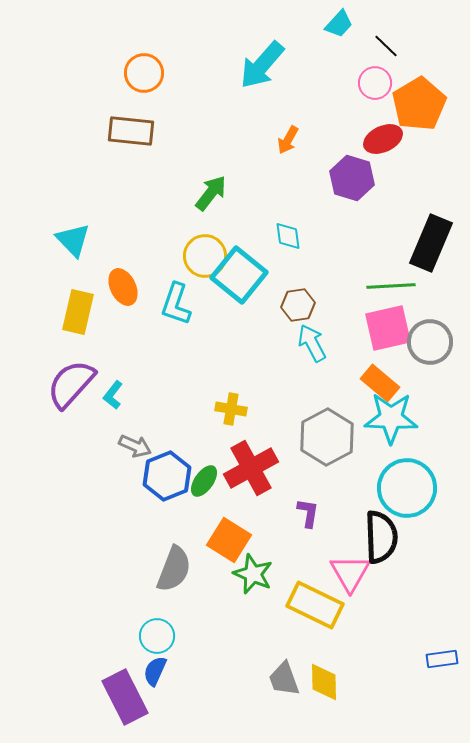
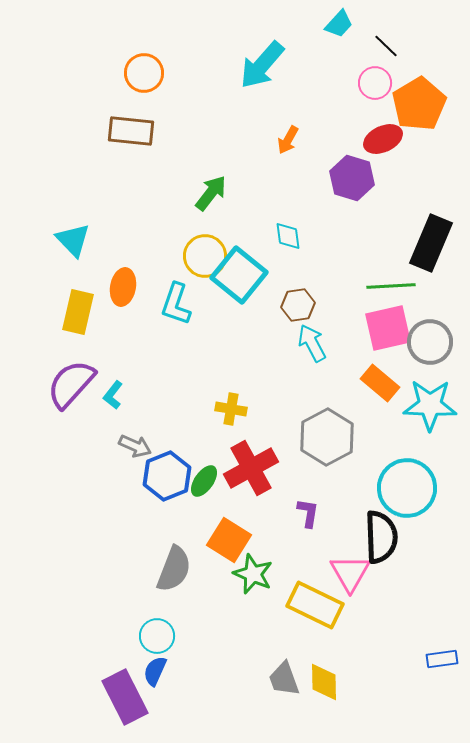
orange ellipse at (123, 287): rotated 36 degrees clockwise
cyan star at (391, 418): moved 39 px right, 13 px up
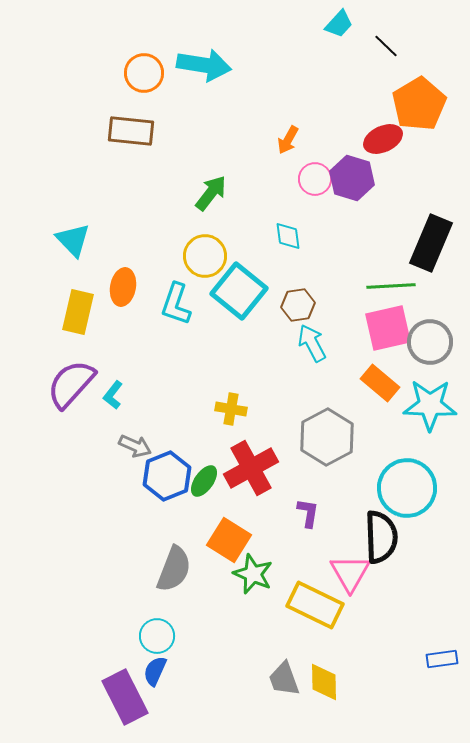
cyan arrow at (262, 65): moved 58 px left; rotated 122 degrees counterclockwise
pink circle at (375, 83): moved 60 px left, 96 px down
cyan square at (239, 275): moved 16 px down
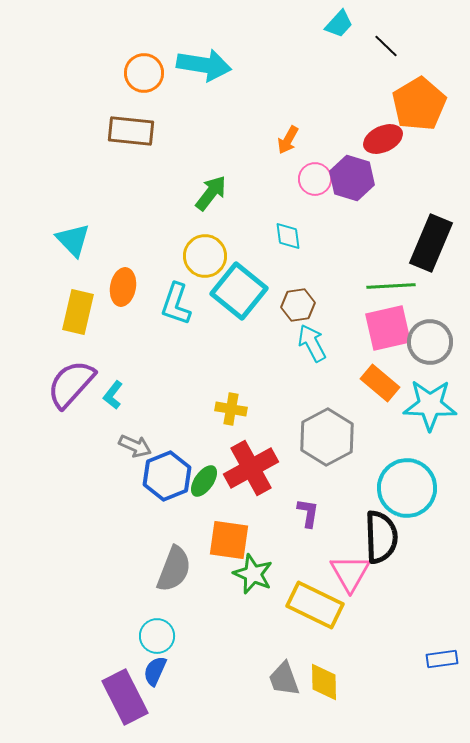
orange square at (229, 540): rotated 24 degrees counterclockwise
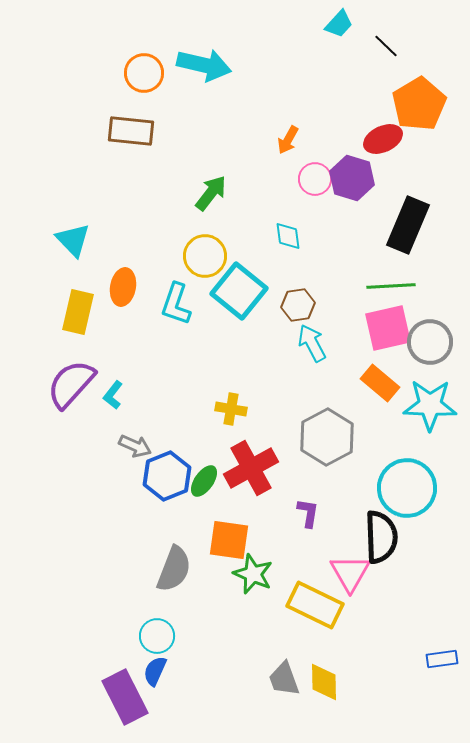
cyan arrow at (204, 65): rotated 4 degrees clockwise
black rectangle at (431, 243): moved 23 px left, 18 px up
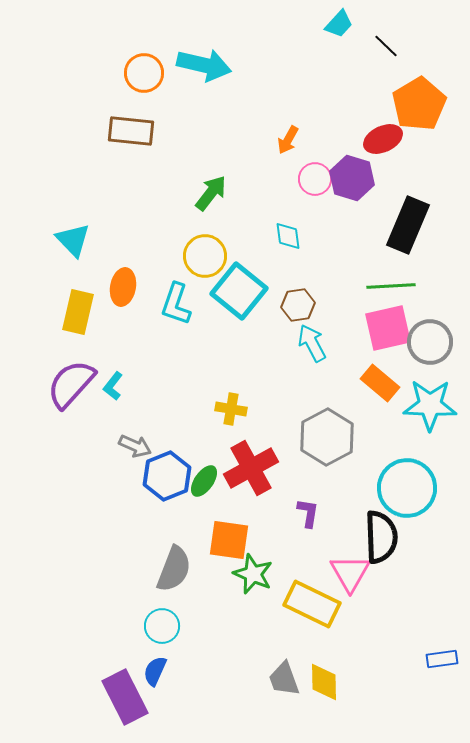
cyan L-shape at (113, 395): moved 9 px up
yellow rectangle at (315, 605): moved 3 px left, 1 px up
cyan circle at (157, 636): moved 5 px right, 10 px up
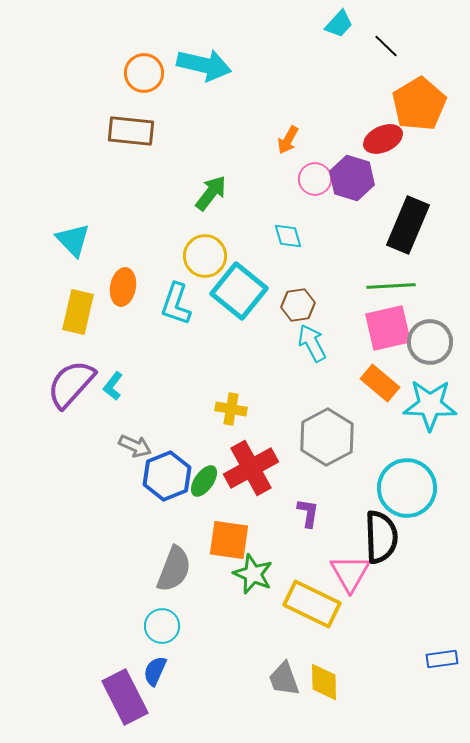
cyan diamond at (288, 236): rotated 8 degrees counterclockwise
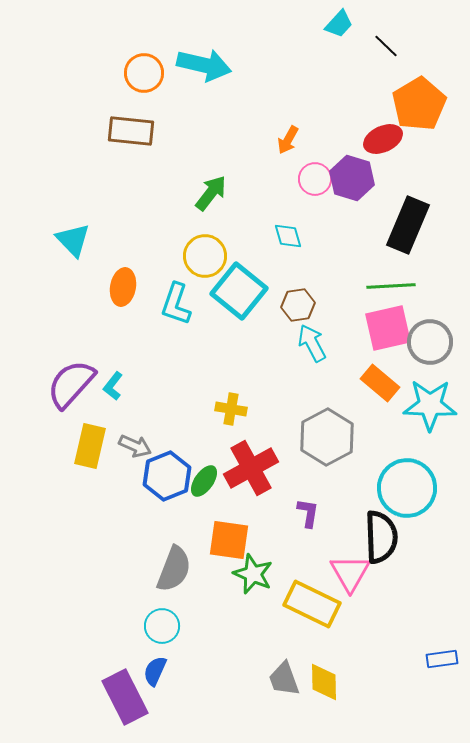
yellow rectangle at (78, 312): moved 12 px right, 134 px down
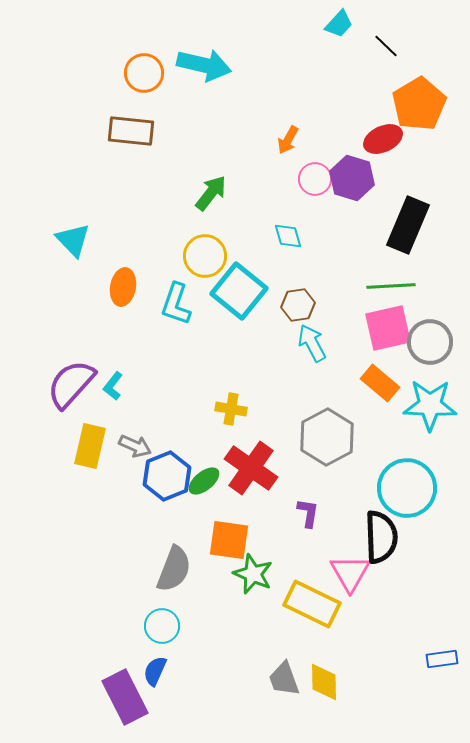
red cross at (251, 468): rotated 26 degrees counterclockwise
green ellipse at (204, 481): rotated 16 degrees clockwise
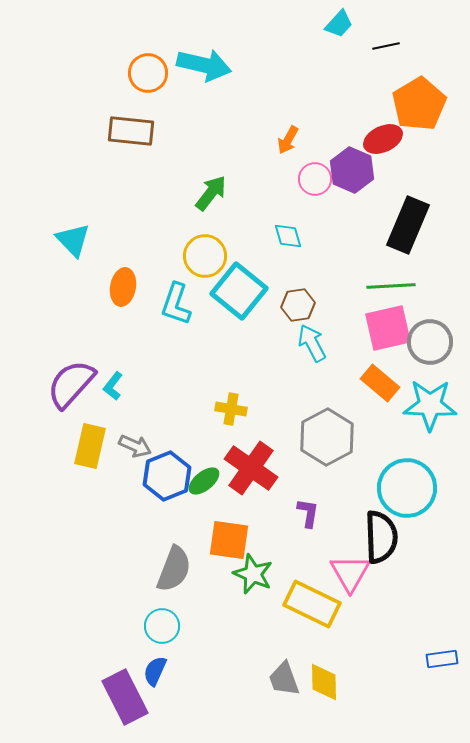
black line at (386, 46): rotated 56 degrees counterclockwise
orange circle at (144, 73): moved 4 px right
purple hexagon at (352, 178): moved 8 px up; rotated 6 degrees clockwise
